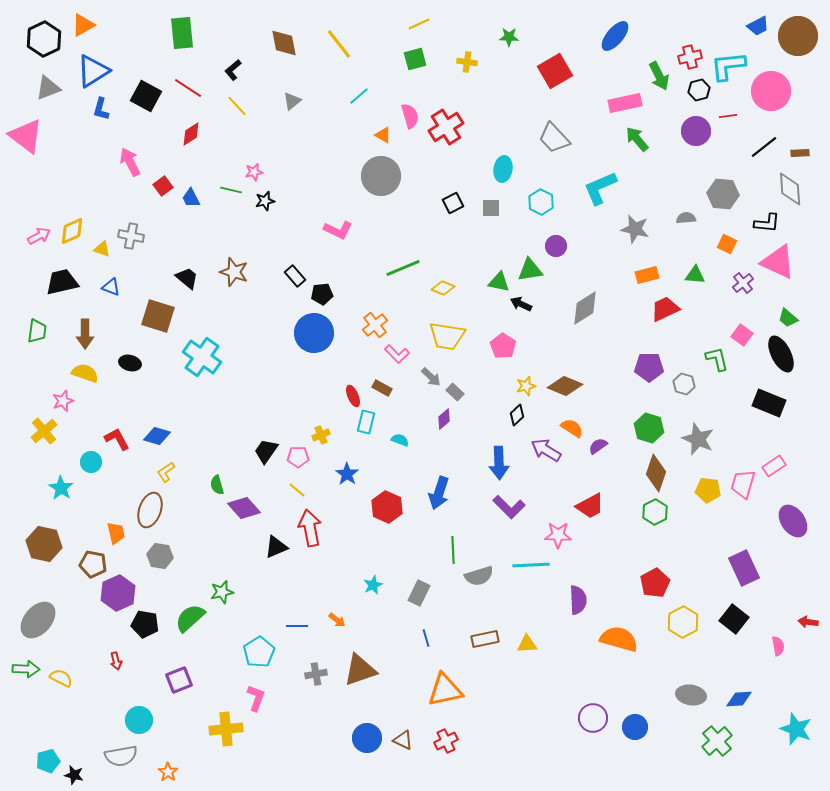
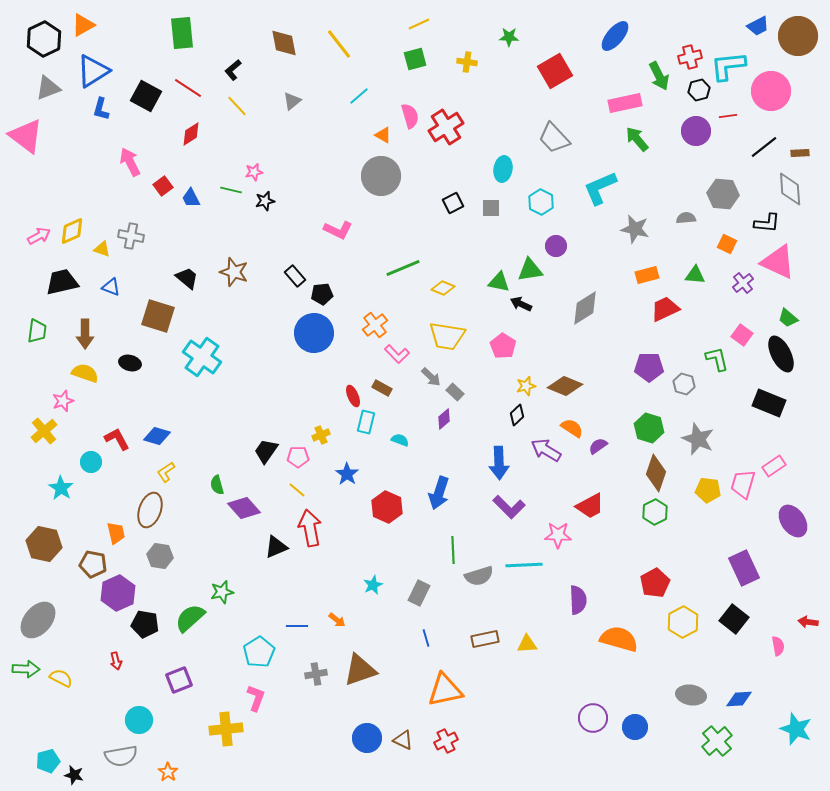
cyan line at (531, 565): moved 7 px left
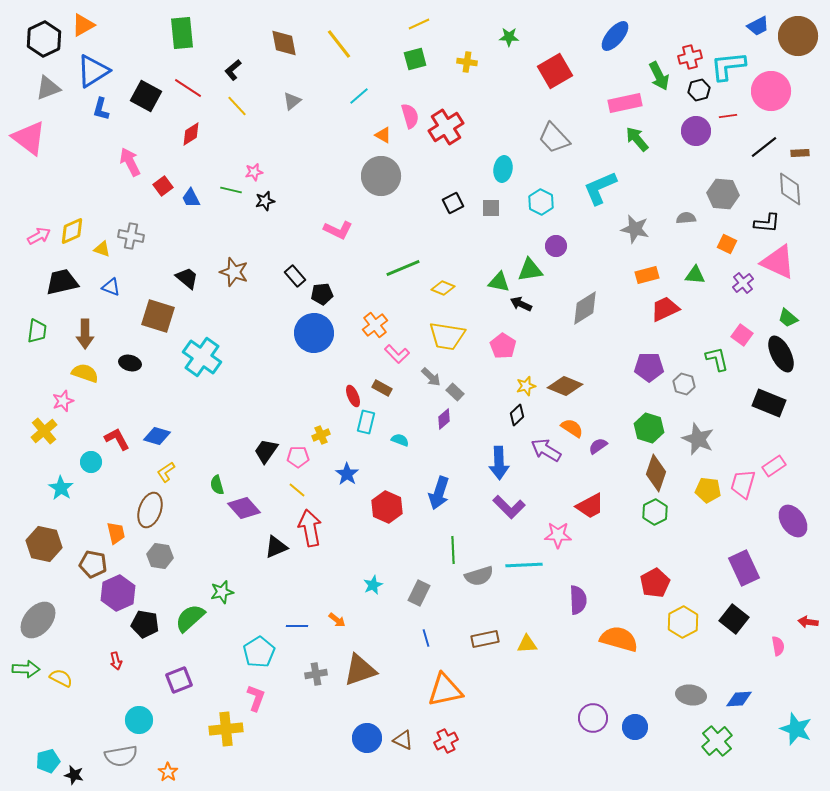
pink triangle at (26, 136): moved 3 px right, 2 px down
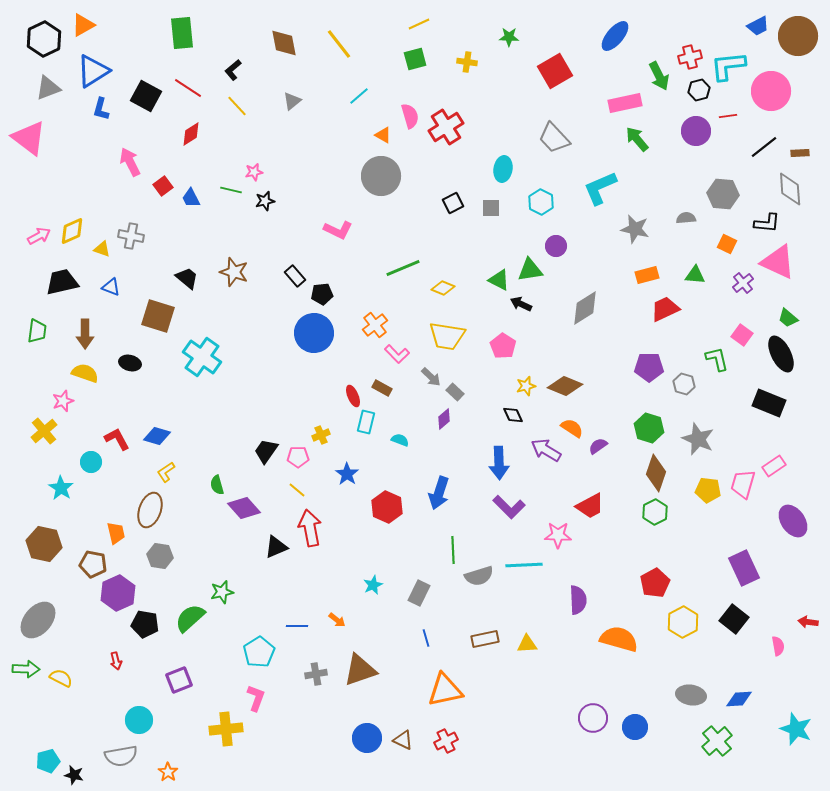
green triangle at (499, 282): moved 2 px up; rotated 15 degrees clockwise
black diamond at (517, 415): moved 4 px left; rotated 70 degrees counterclockwise
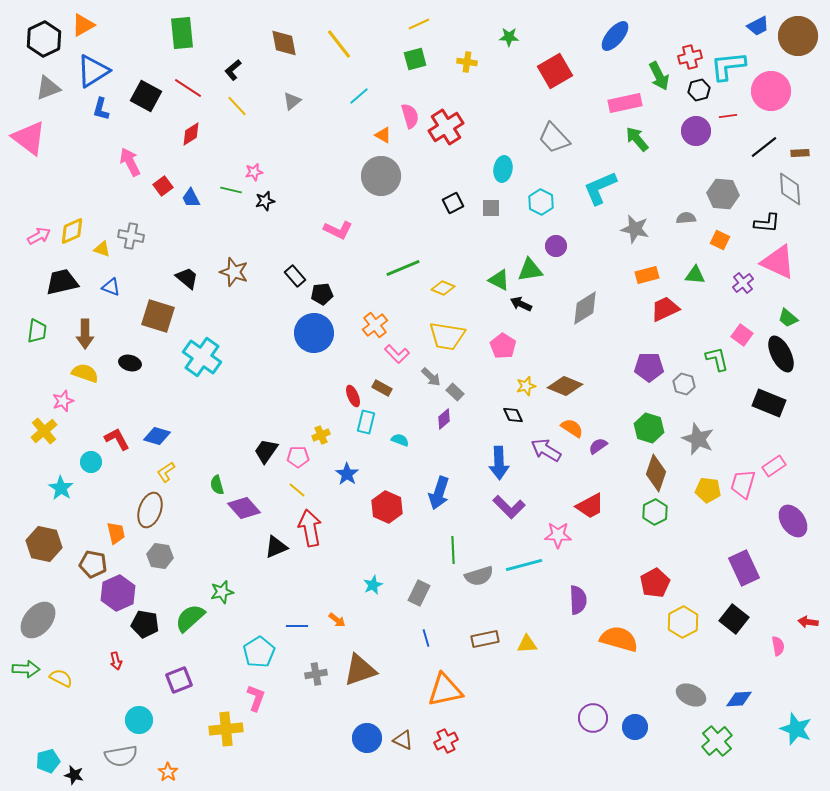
orange square at (727, 244): moved 7 px left, 4 px up
cyan line at (524, 565): rotated 12 degrees counterclockwise
gray ellipse at (691, 695): rotated 16 degrees clockwise
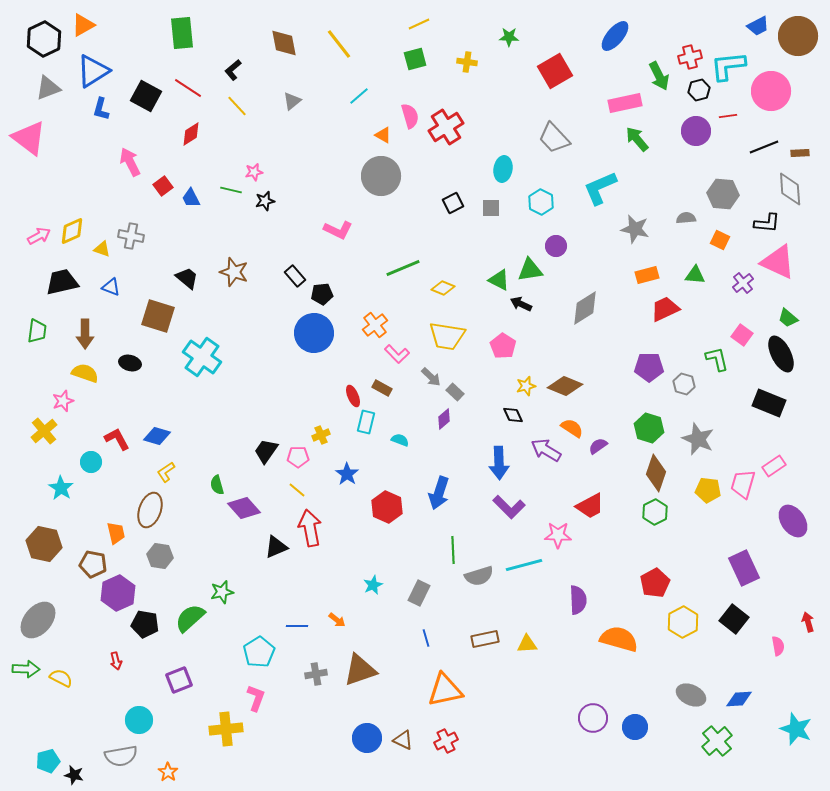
black line at (764, 147): rotated 16 degrees clockwise
red arrow at (808, 622): rotated 66 degrees clockwise
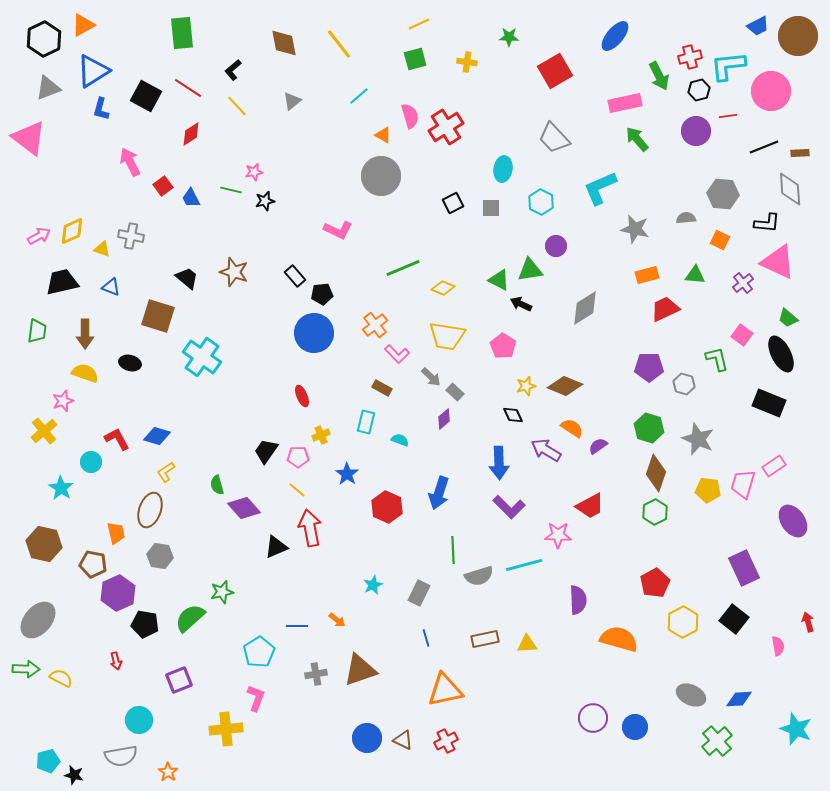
red ellipse at (353, 396): moved 51 px left
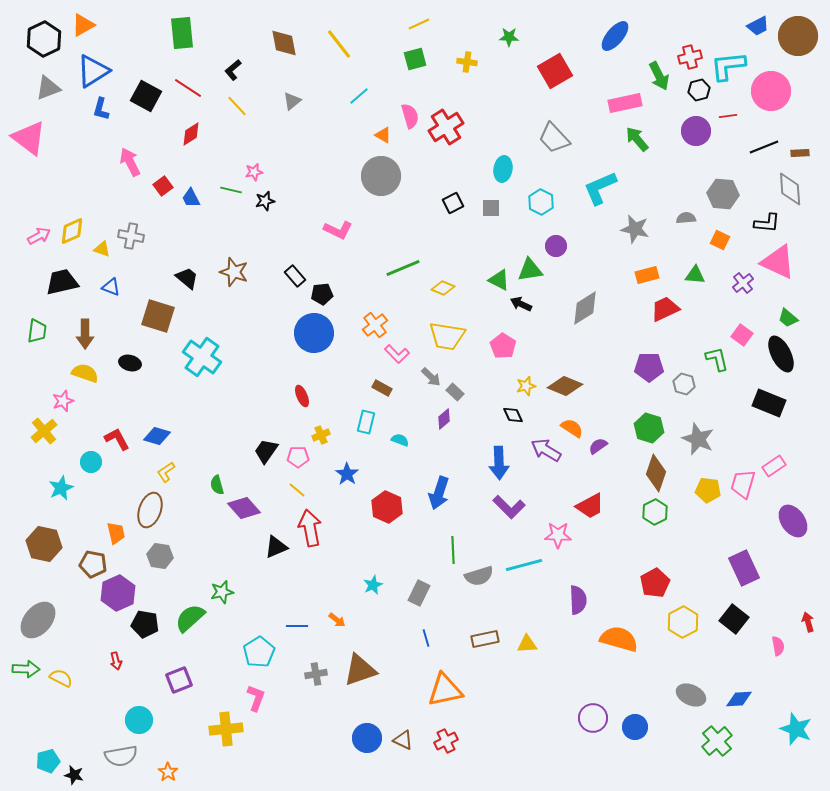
cyan star at (61, 488): rotated 15 degrees clockwise
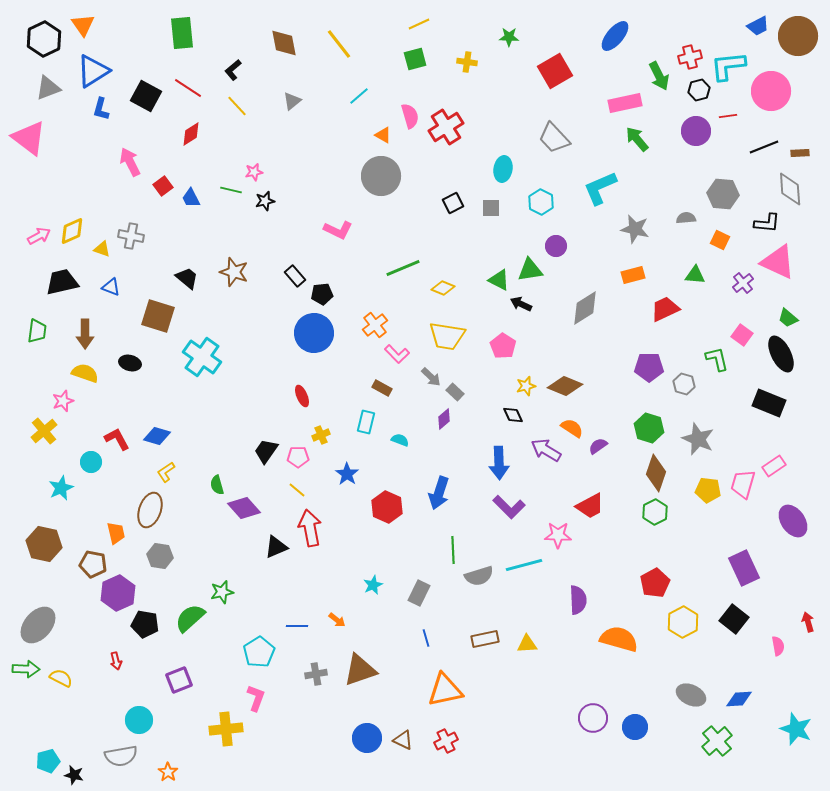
orange triangle at (83, 25): rotated 35 degrees counterclockwise
orange rectangle at (647, 275): moved 14 px left
gray ellipse at (38, 620): moved 5 px down
